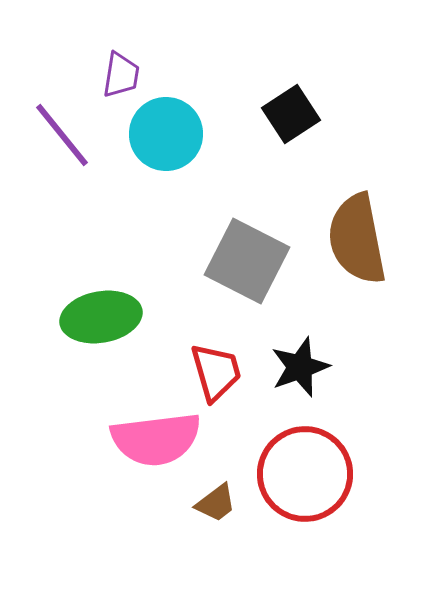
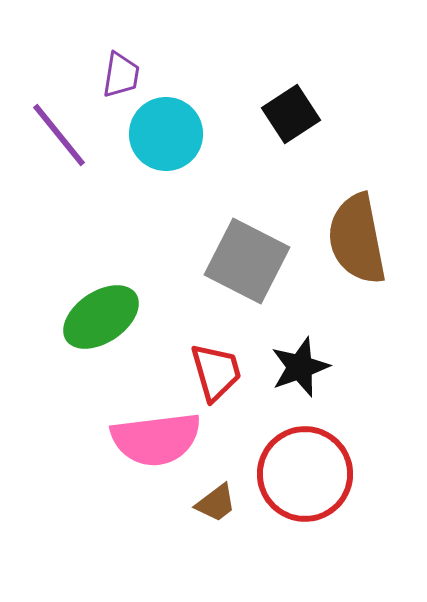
purple line: moved 3 px left
green ellipse: rotated 24 degrees counterclockwise
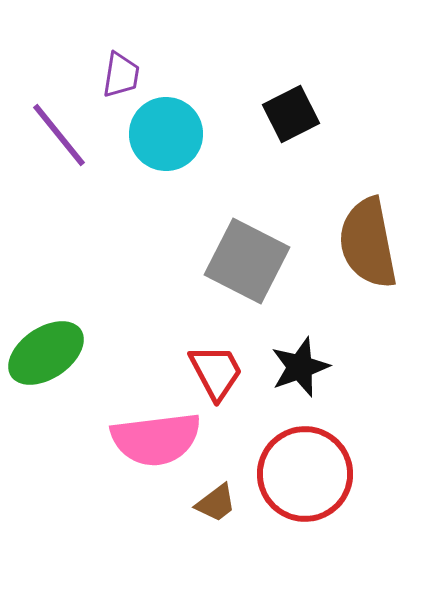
black square: rotated 6 degrees clockwise
brown semicircle: moved 11 px right, 4 px down
green ellipse: moved 55 px left, 36 px down
red trapezoid: rotated 12 degrees counterclockwise
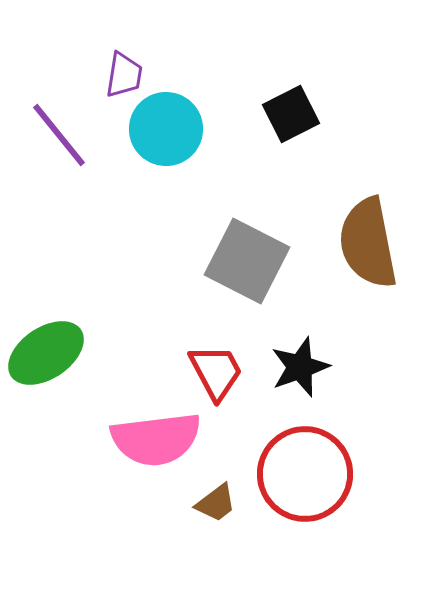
purple trapezoid: moved 3 px right
cyan circle: moved 5 px up
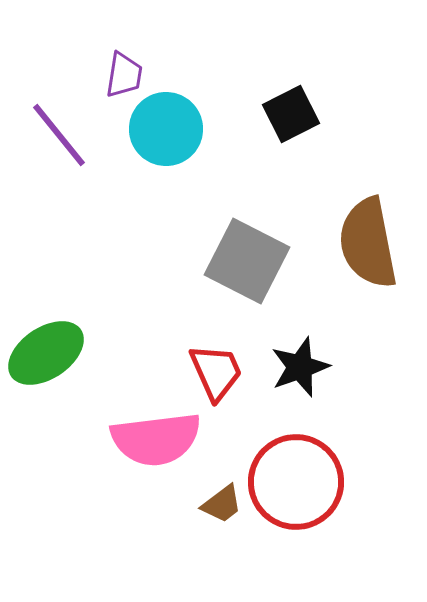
red trapezoid: rotated 4 degrees clockwise
red circle: moved 9 px left, 8 px down
brown trapezoid: moved 6 px right, 1 px down
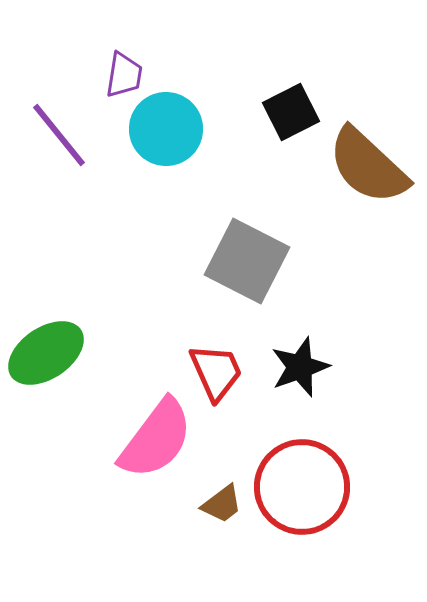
black square: moved 2 px up
brown semicircle: moved 77 px up; rotated 36 degrees counterclockwise
pink semicircle: rotated 46 degrees counterclockwise
red circle: moved 6 px right, 5 px down
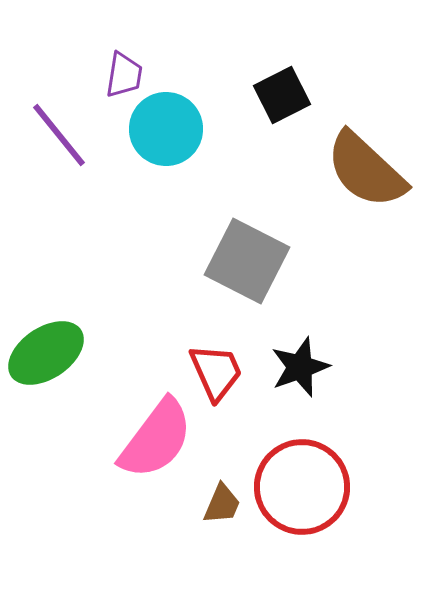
black square: moved 9 px left, 17 px up
brown semicircle: moved 2 px left, 4 px down
brown trapezoid: rotated 30 degrees counterclockwise
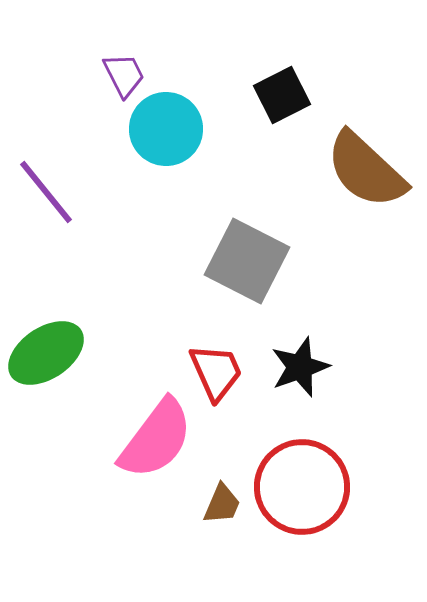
purple trapezoid: rotated 36 degrees counterclockwise
purple line: moved 13 px left, 57 px down
